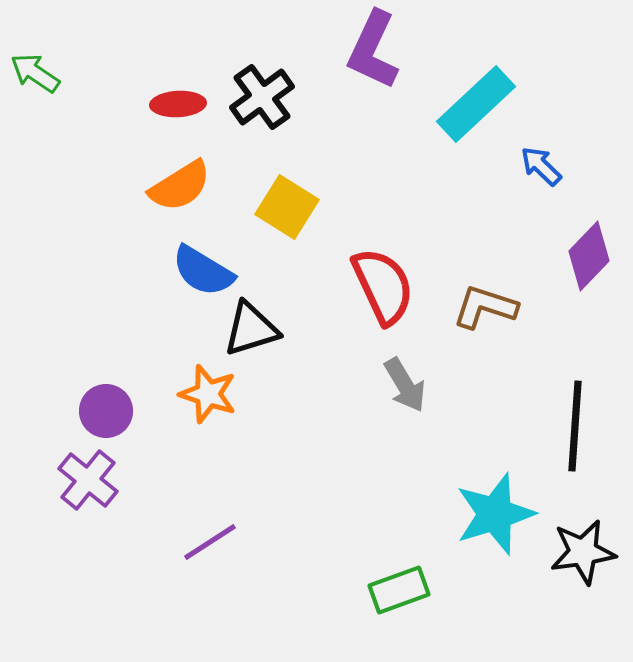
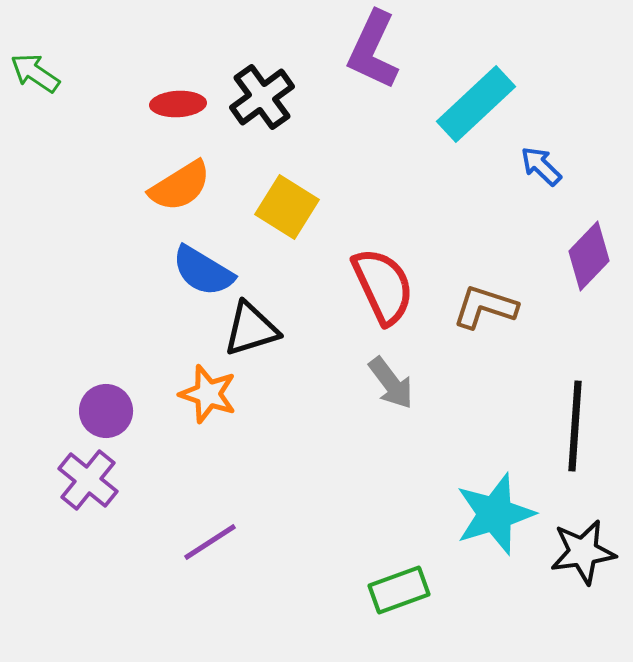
gray arrow: moved 14 px left, 2 px up; rotated 6 degrees counterclockwise
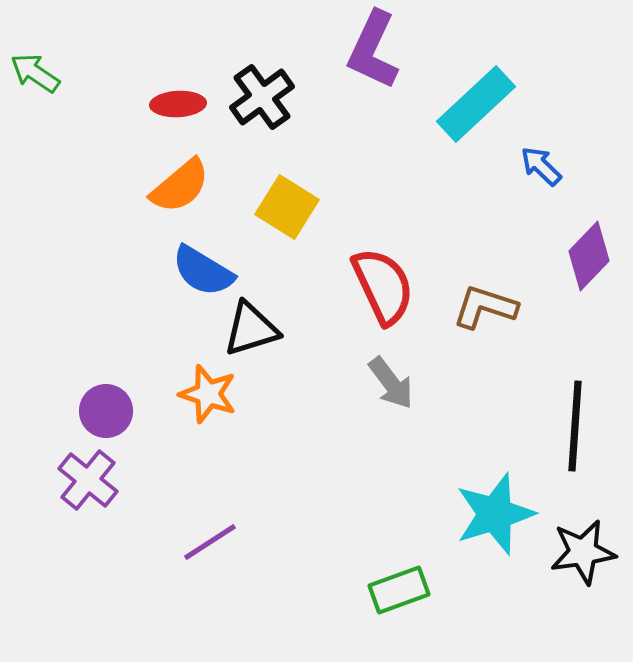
orange semicircle: rotated 8 degrees counterclockwise
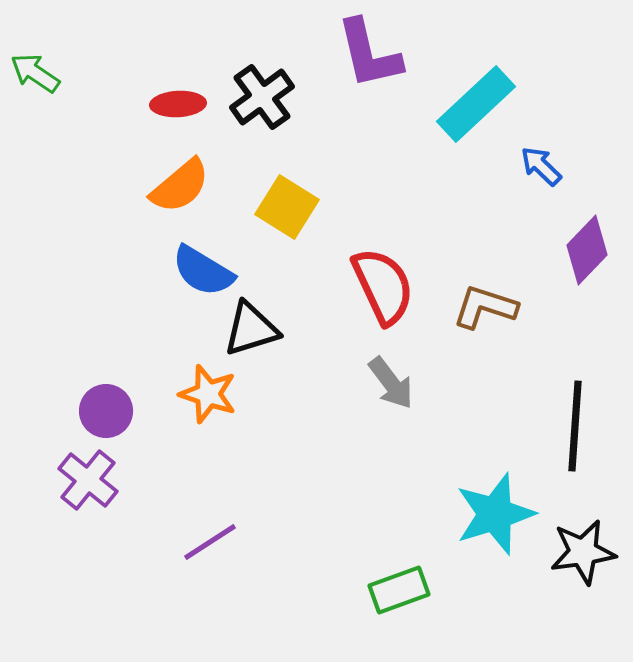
purple L-shape: moved 4 px left, 4 px down; rotated 38 degrees counterclockwise
purple diamond: moved 2 px left, 6 px up
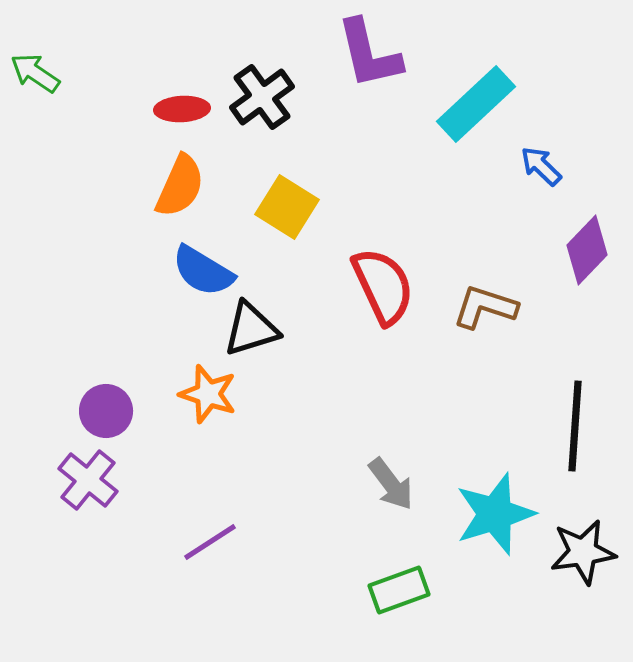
red ellipse: moved 4 px right, 5 px down
orange semicircle: rotated 26 degrees counterclockwise
gray arrow: moved 101 px down
